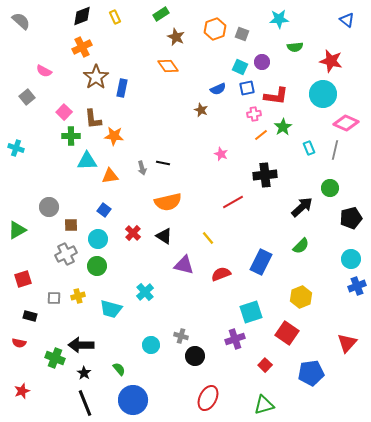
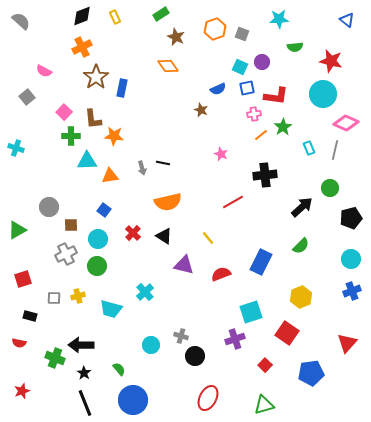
blue cross at (357, 286): moved 5 px left, 5 px down
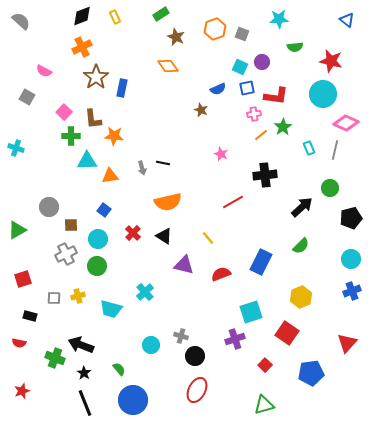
gray square at (27, 97): rotated 21 degrees counterclockwise
black arrow at (81, 345): rotated 20 degrees clockwise
red ellipse at (208, 398): moved 11 px left, 8 px up
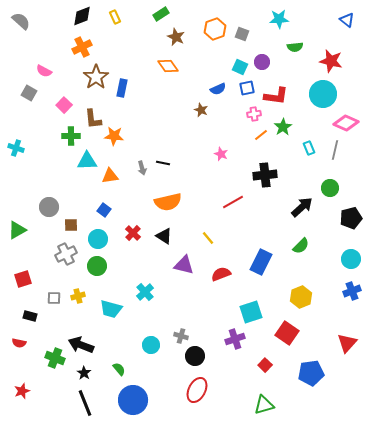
gray square at (27, 97): moved 2 px right, 4 px up
pink square at (64, 112): moved 7 px up
